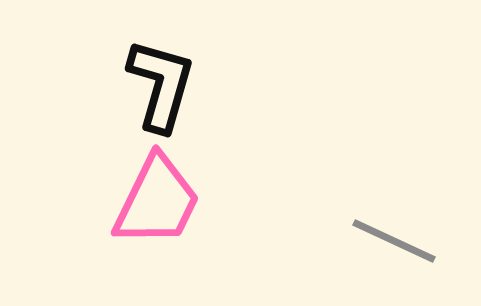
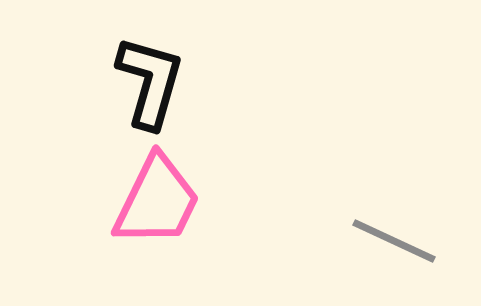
black L-shape: moved 11 px left, 3 px up
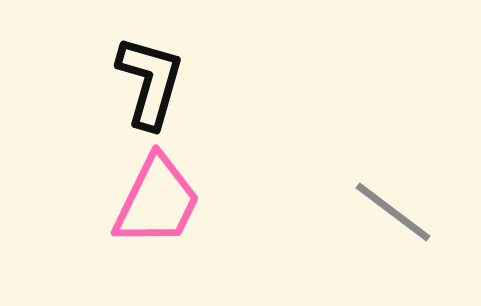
gray line: moved 1 px left, 29 px up; rotated 12 degrees clockwise
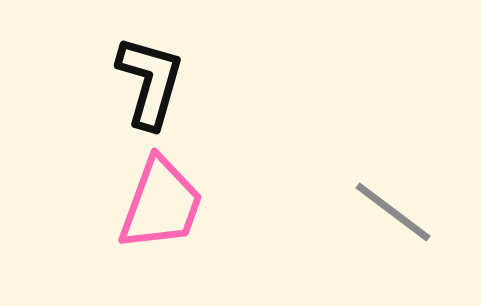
pink trapezoid: moved 4 px right, 3 px down; rotated 6 degrees counterclockwise
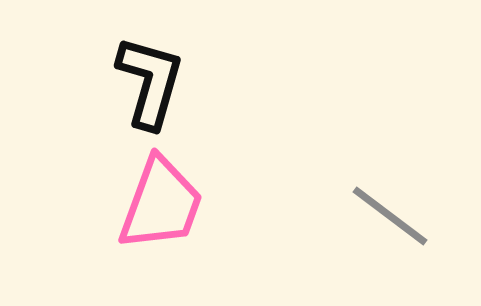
gray line: moved 3 px left, 4 px down
